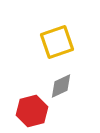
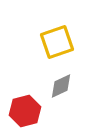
red hexagon: moved 7 px left
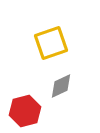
yellow square: moved 6 px left, 1 px down
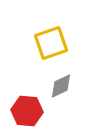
red hexagon: moved 2 px right; rotated 20 degrees clockwise
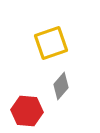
gray diamond: rotated 24 degrees counterclockwise
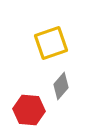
red hexagon: moved 2 px right, 1 px up
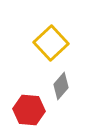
yellow square: rotated 24 degrees counterclockwise
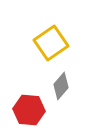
yellow square: rotated 8 degrees clockwise
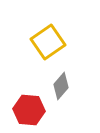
yellow square: moved 3 px left, 1 px up
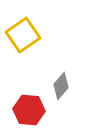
yellow square: moved 25 px left, 7 px up
